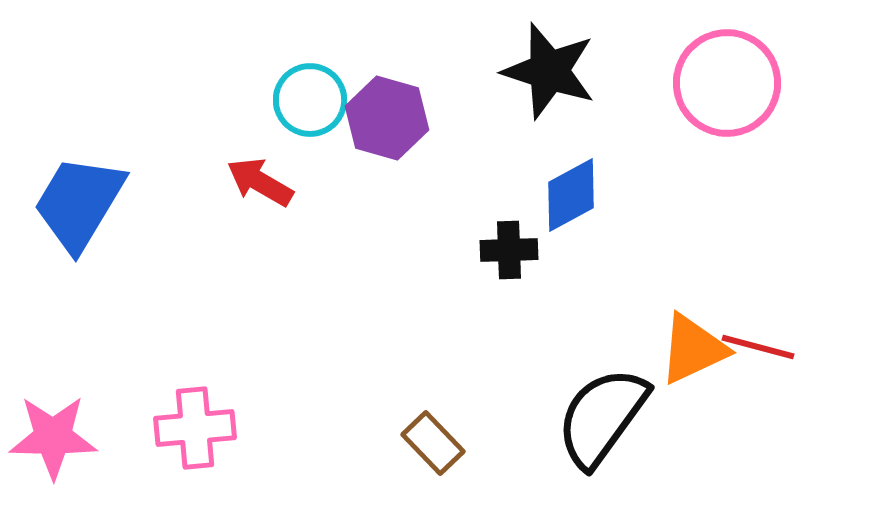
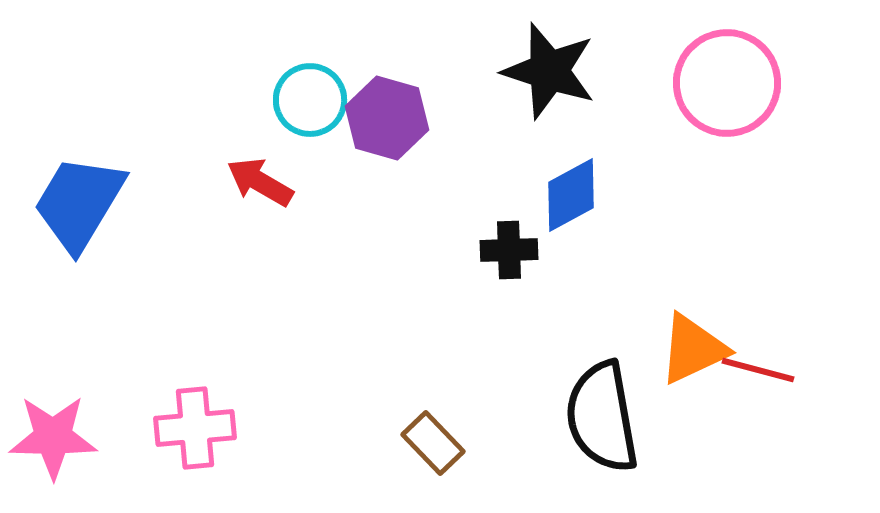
red line: moved 23 px down
black semicircle: rotated 46 degrees counterclockwise
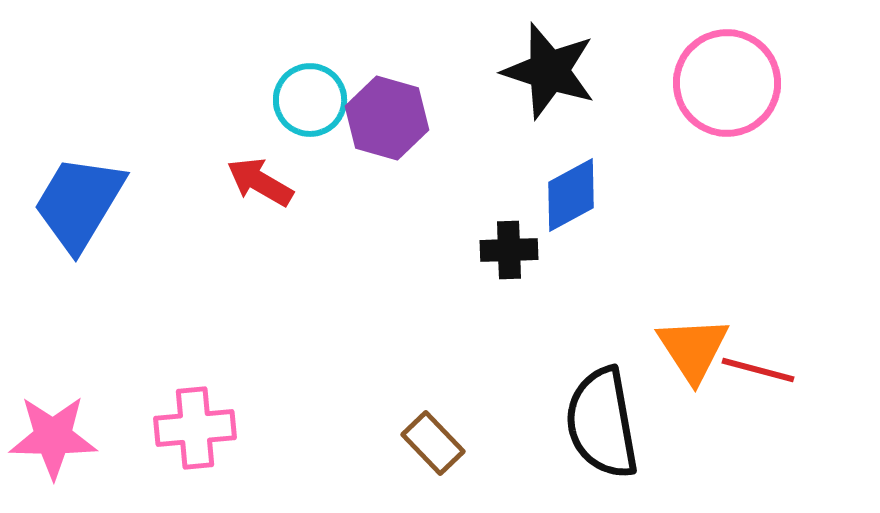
orange triangle: rotated 38 degrees counterclockwise
black semicircle: moved 6 px down
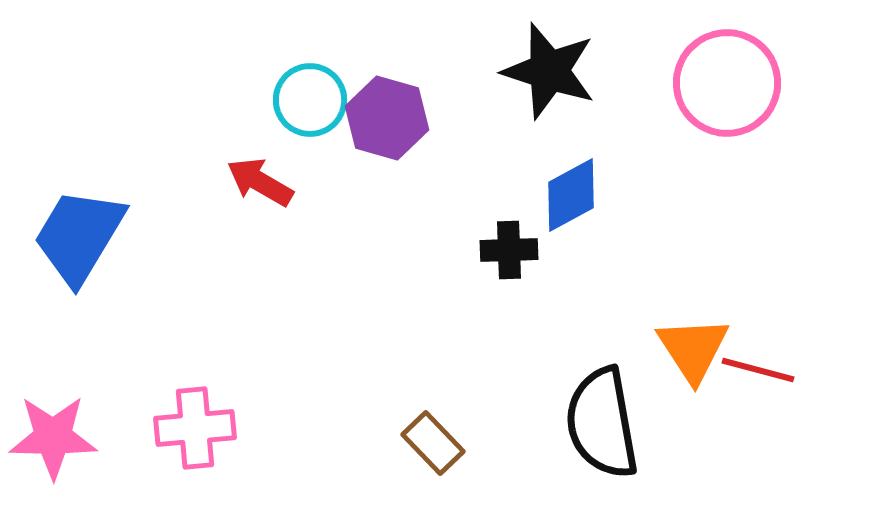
blue trapezoid: moved 33 px down
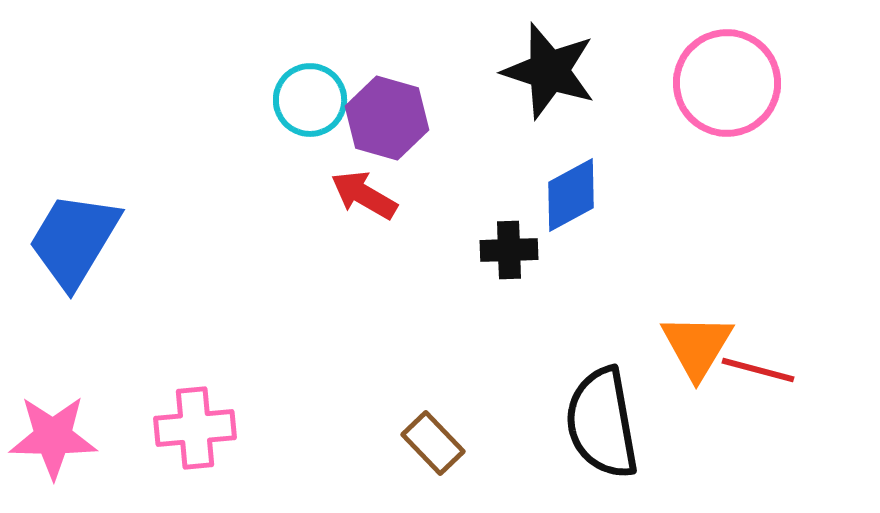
red arrow: moved 104 px right, 13 px down
blue trapezoid: moved 5 px left, 4 px down
orange triangle: moved 4 px right, 3 px up; rotated 4 degrees clockwise
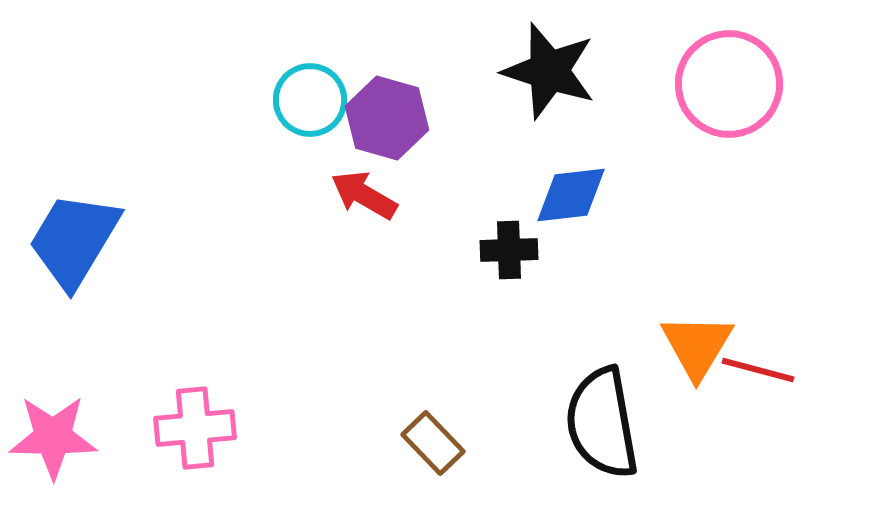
pink circle: moved 2 px right, 1 px down
blue diamond: rotated 22 degrees clockwise
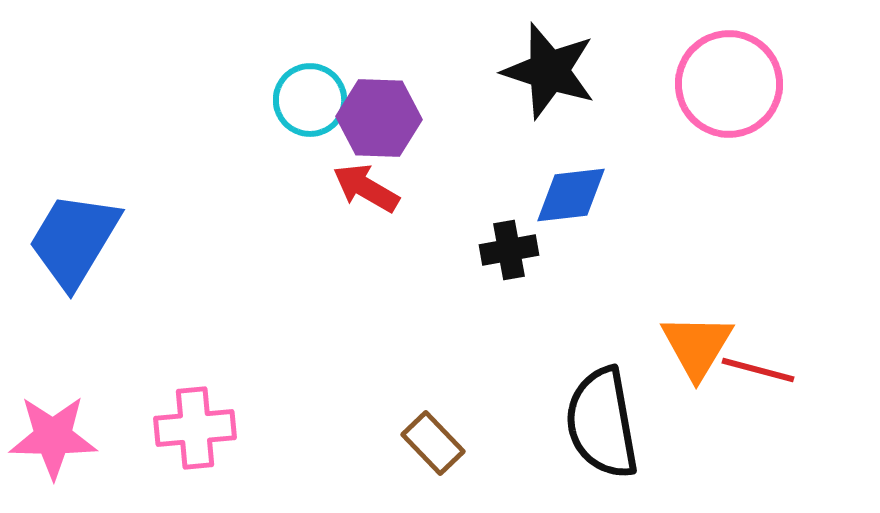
purple hexagon: moved 8 px left; rotated 14 degrees counterclockwise
red arrow: moved 2 px right, 7 px up
black cross: rotated 8 degrees counterclockwise
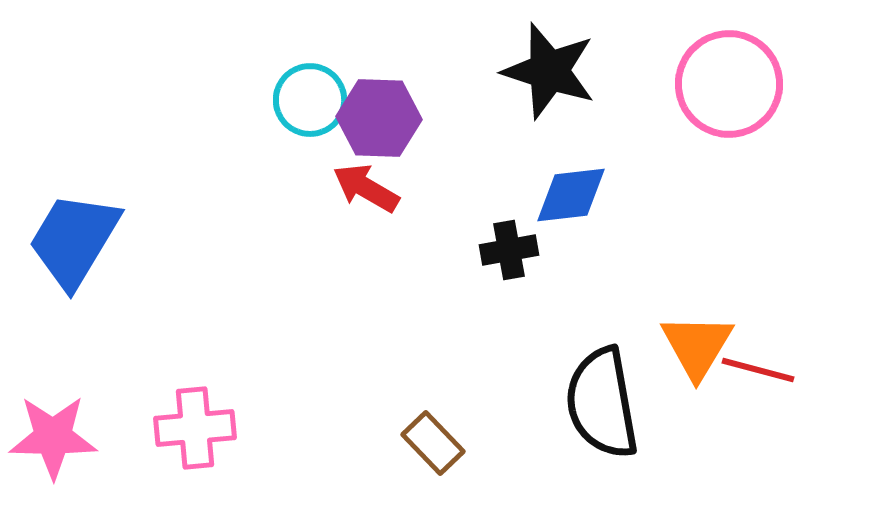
black semicircle: moved 20 px up
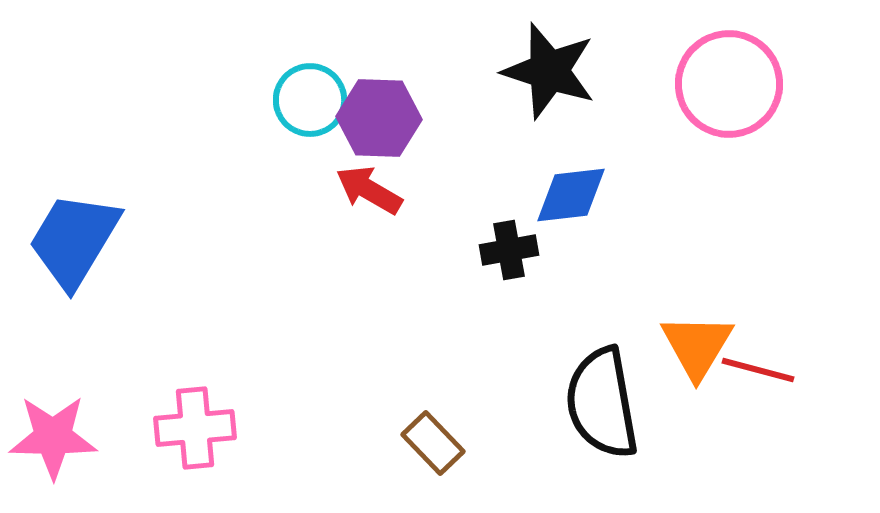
red arrow: moved 3 px right, 2 px down
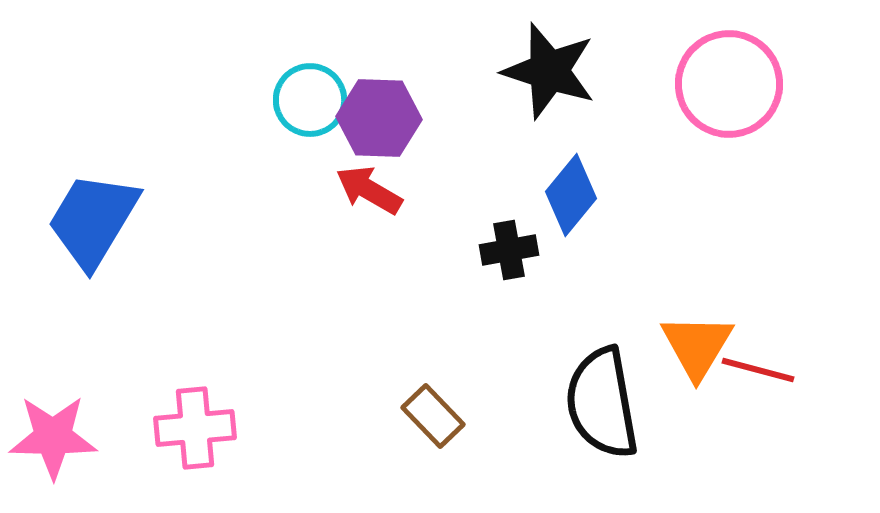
blue diamond: rotated 44 degrees counterclockwise
blue trapezoid: moved 19 px right, 20 px up
brown rectangle: moved 27 px up
